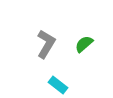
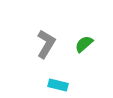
cyan rectangle: rotated 24 degrees counterclockwise
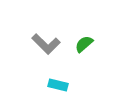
gray L-shape: rotated 104 degrees clockwise
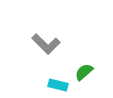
green semicircle: moved 28 px down
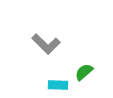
cyan rectangle: rotated 12 degrees counterclockwise
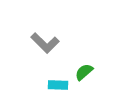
gray L-shape: moved 1 px left, 1 px up
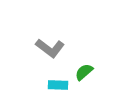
gray L-shape: moved 5 px right, 5 px down; rotated 8 degrees counterclockwise
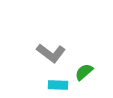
gray L-shape: moved 1 px right, 5 px down
